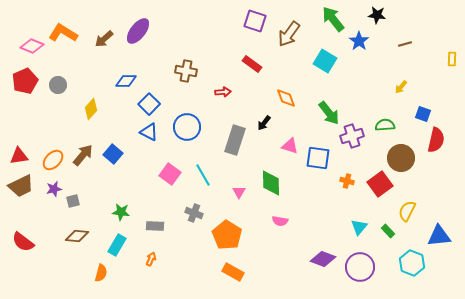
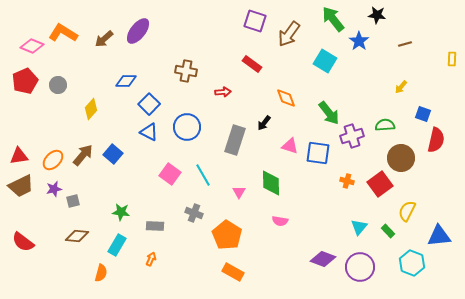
blue square at (318, 158): moved 5 px up
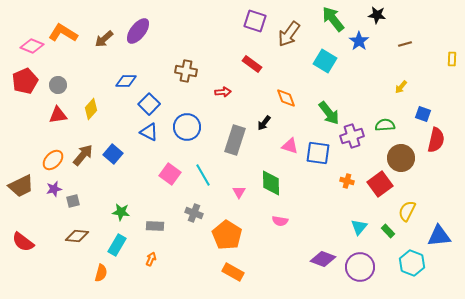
red triangle at (19, 156): moved 39 px right, 41 px up
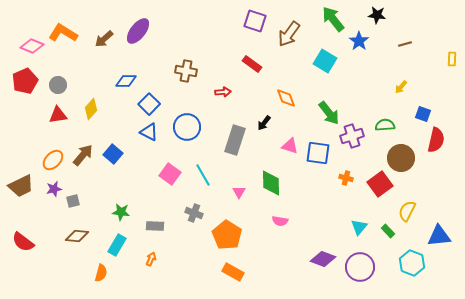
orange cross at (347, 181): moved 1 px left, 3 px up
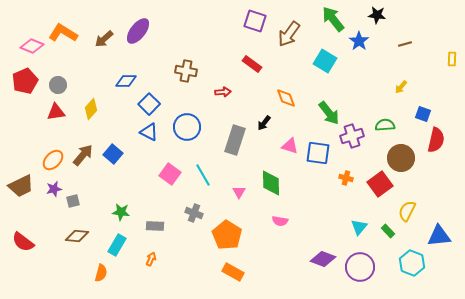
red triangle at (58, 115): moved 2 px left, 3 px up
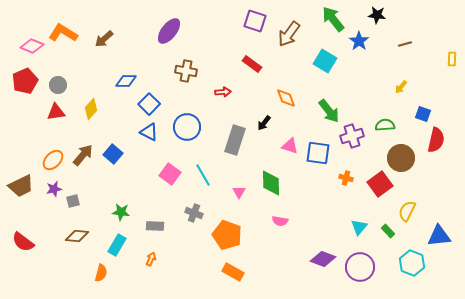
purple ellipse at (138, 31): moved 31 px right
green arrow at (329, 113): moved 2 px up
orange pentagon at (227, 235): rotated 12 degrees counterclockwise
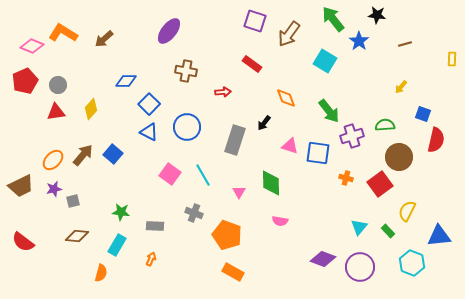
brown circle at (401, 158): moved 2 px left, 1 px up
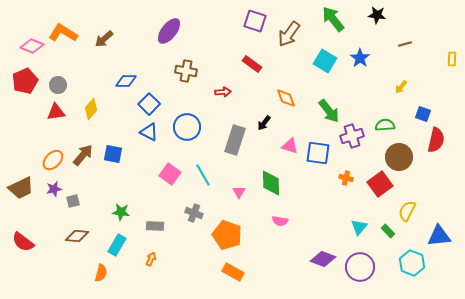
blue star at (359, 41): moved 1 px right, 17 px down
blue square at (113, 154): rotated 30 degrees counterclockwise
brown trapezoid at (21, 186): moved 2 px down
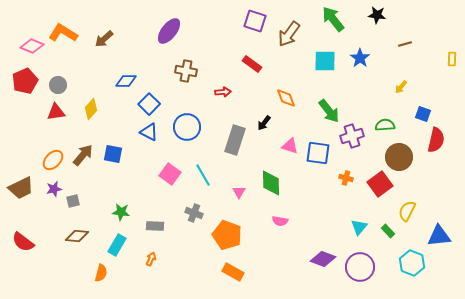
cyan square at (325, 61): rotated 30 degrees counterclockwise
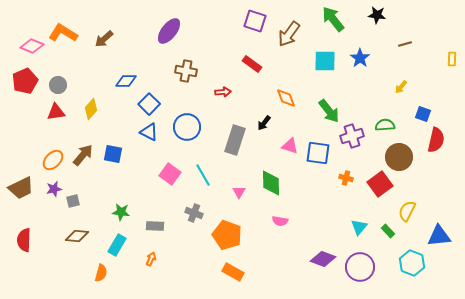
red semicircle at (23, 242): moved 1 px right, 2 px up; rotated 55 degrees clockwise
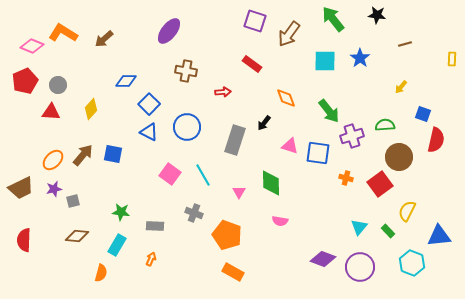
red triangle at (56, 112): moved 5 px left; rotated 12 degrees clockwise
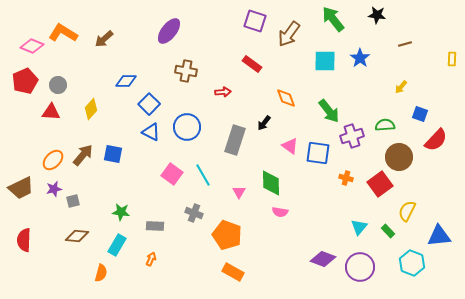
blue square at (423, 114): moved 3 px left
blue triangle at (149, 132): moved 2 px right
red semicircle at (436, 140): rotated 30 degrees clockwise
pink triangle at (290, 146): rotated 18 degrees clockwise
pink square at (170, 174): moved 2 px right
pink semicircle at (280, 221): moved 9 px up
